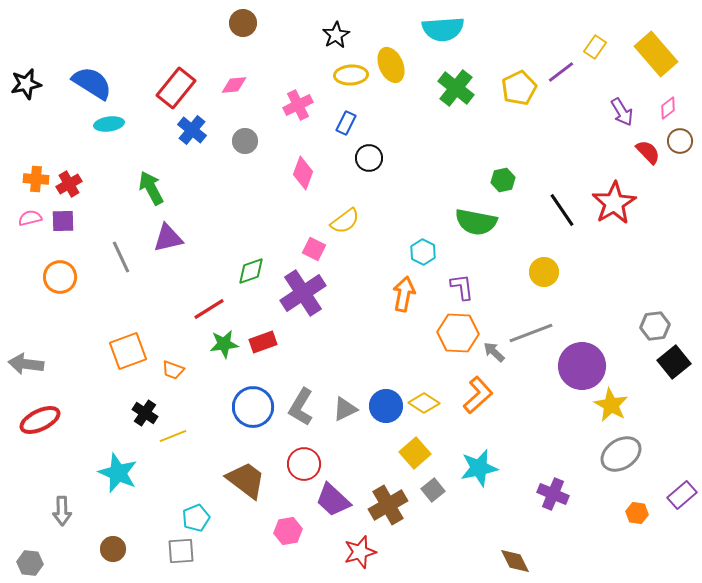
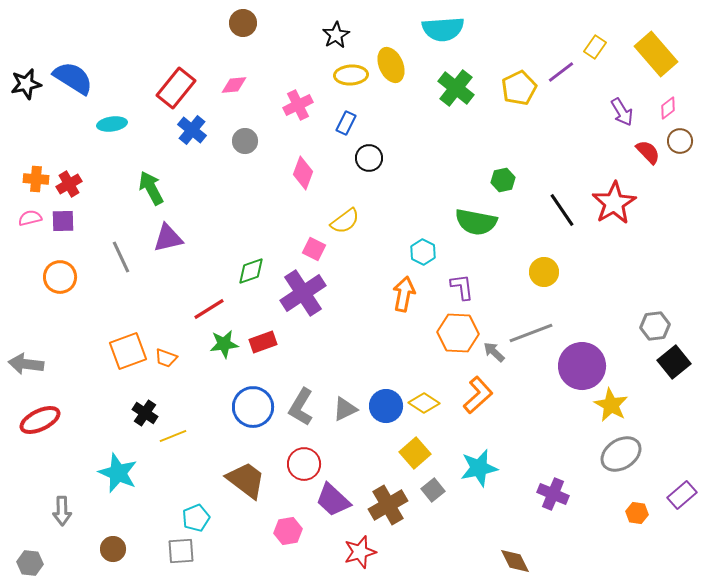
blue semicircle at (92, 83): moved 19 px left, 5 px up
cyan ellipse at (109, 124): moved 3 px right
orange trapezoid at (173, 370): moved 7 px left, 12 px up
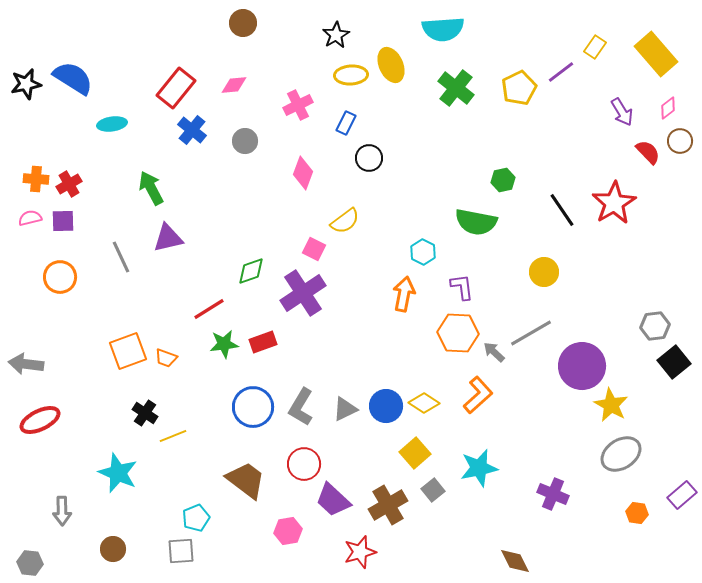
gray line at (531, 333): rotated 9 degrees counterclockwise
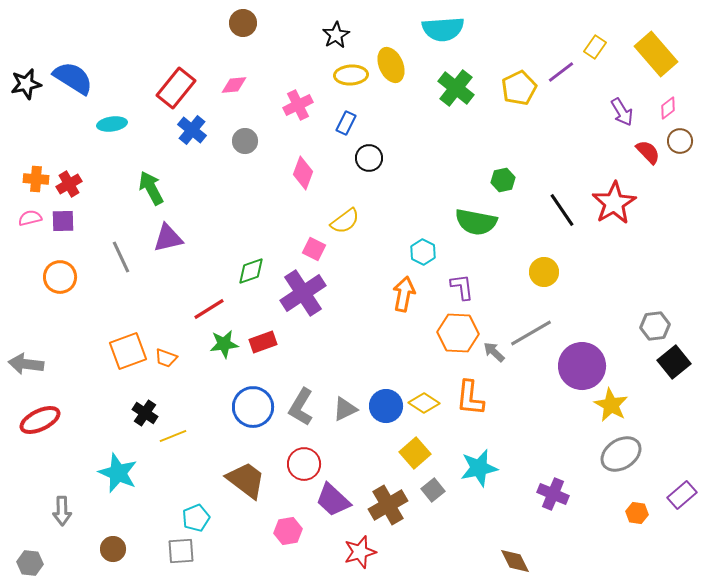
orange L-shape at (478, 395): moved 8 px left, 3 px down; rotated 138 degrees clockwise
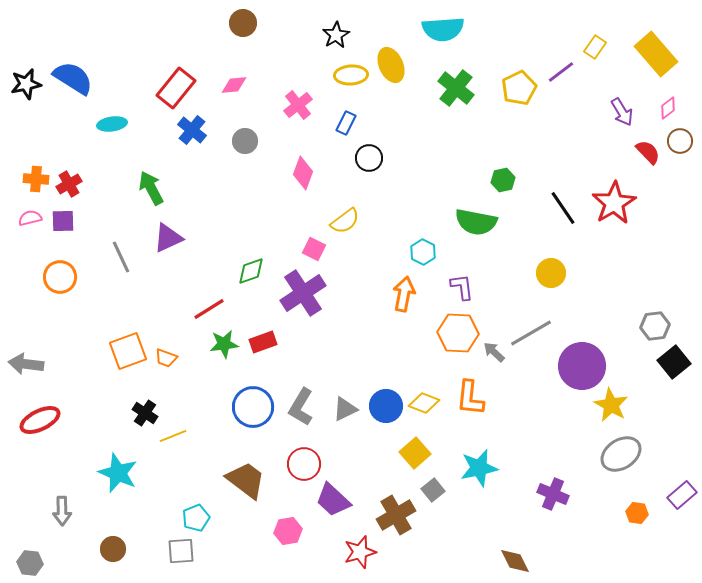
pink cross at (298, 105): rotated 12 degrees counterclockwise
black line at (562, 210): moved 1 px right, 2 px up
purple triangle at (168, 238): rotated 12 degrees counterclockwise
yellow circle at (544, 272): moved 7 px right, 1 px down
yellow diamond at (424, 403): rotated 12 degrees counterclockwise
brown cross at (388, 505): moved 8 px right, 10 px down
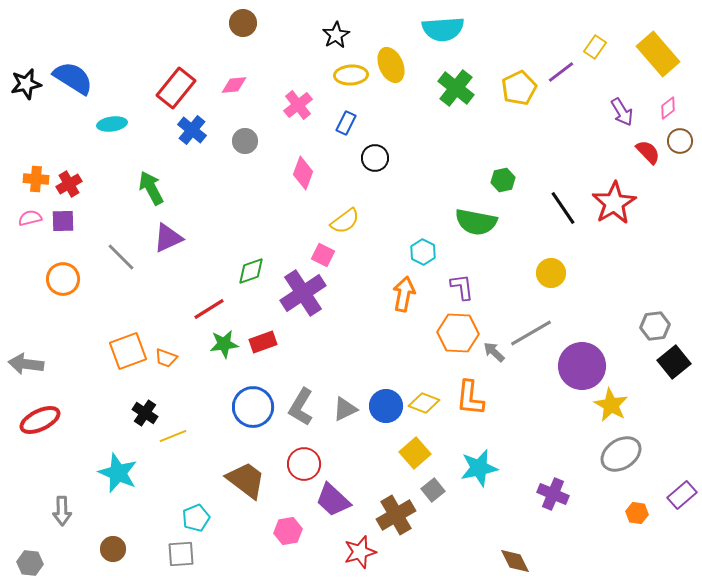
yellow rectangle at (656, 54): moved 2 px right
black circle at (369, 158): moved 6 px right
pink square at (314, 249): moved 9 px right, 6 px down
gray line at (121, 257): rotated 20 degrees counterclockwise
orange circle at (60, 277): moved 3 px right, 2 px down
gray square at (181, 551): moved 3 px down
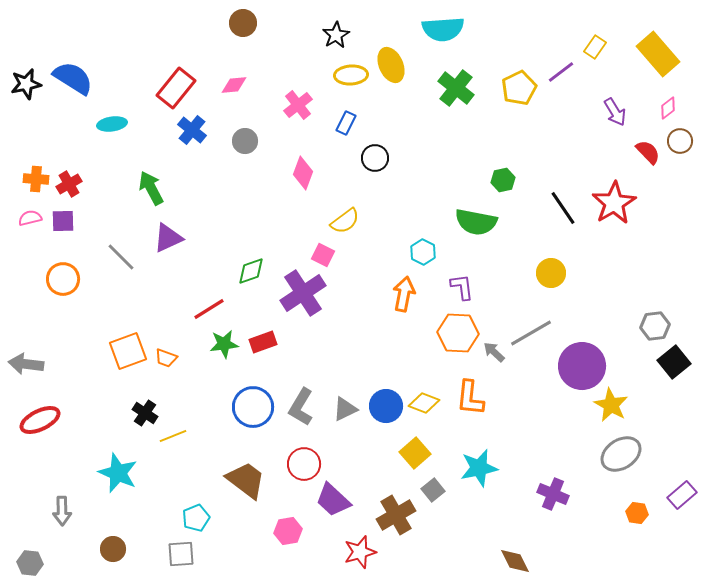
purple arrow at (622, 112): moved 7 px left
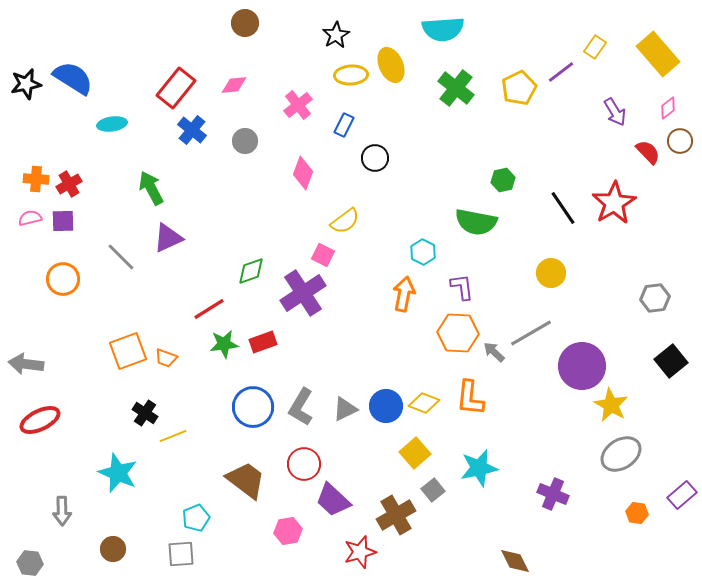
brown circle at (243, 23): moved 2 px right
blue rectangle at (346, 123): moved 2 px left, 2 px down
gray hexagon at (655, 326): moved 28 px up
black square at (674, 362): moved 3 px left, 1 px up
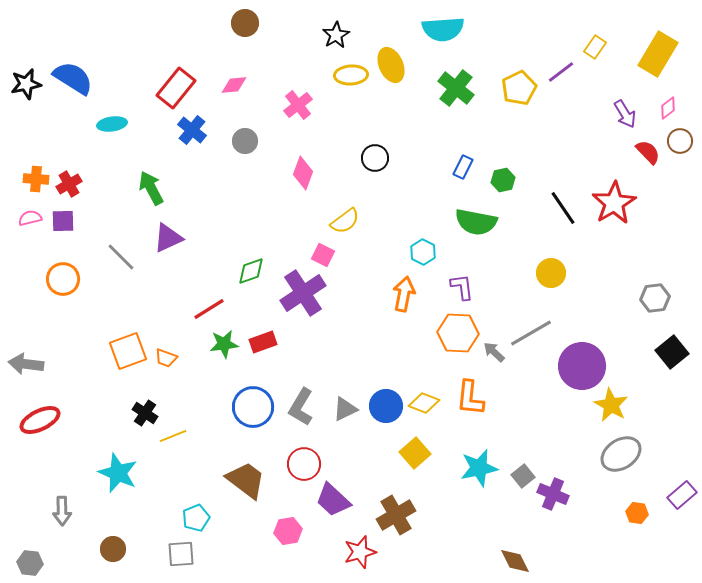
yellow rectangle at (658, 54): rotated 72 degrees clockwise
purple arrow at (615, 112): moved 10 px right, 2 px down
blue rectangle at (344, 125): moved 119 px right, 42 px down
black square at (671, 361): moved 1 px right, 9 px up
gray square at (433, 490): moved 90 px right, 14 px up
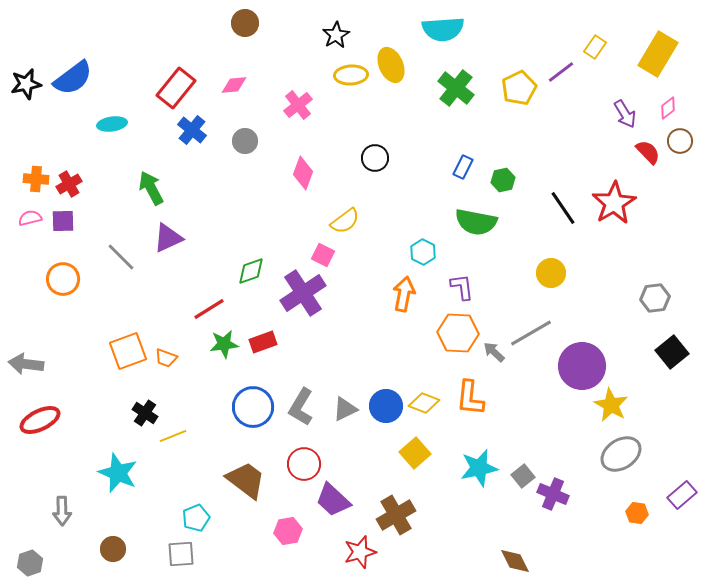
blue semicircle at (73, 78): rotated 111 degrees clockwise
gray hexagon at (30, 563): rotated 25 degrees counterclockwise
